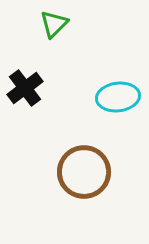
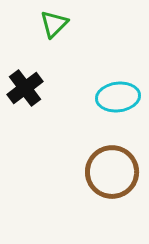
brown circle: moved 28 px right
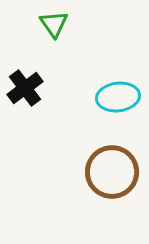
green triangle: rotated 20 degrees counterclockwise
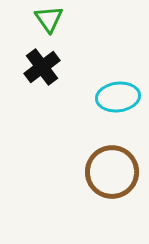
green triangle: moved 5 px left, 5 px up
black cross: moved 17 px right, 21 px up
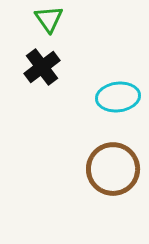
brown circle: moved 1 px right, 3 px up
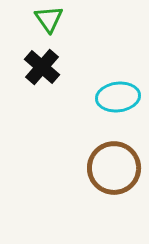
black cross: rotated 12 degrees counterclockwise
brown circle: moved 1 px right, 1 px up
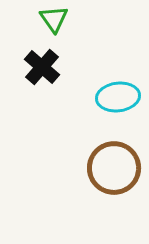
green triangle: moved 5 px right
